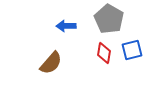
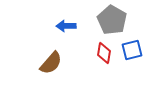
gray pentagon: moved 3 px right, 1 px down
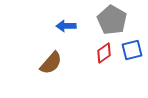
red diamond: rotated 45 degrees clockwise
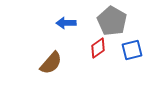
gray pentagon: moved 1 px down
blue arrow: moved 3 px up
red diamond: moved 6 px left, 5 px up
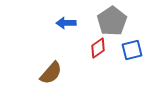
gray pentagon: rotated 8 degrees clockwise
brown semicircle: moved 10 px down
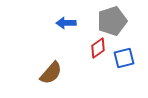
gray pentagon: rotated 16 degrees clockwise
blue square: moved 8 px left, 8 px down
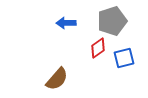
brown semicircle: moved 6 px right, 6 px down
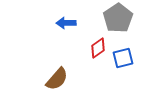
gray pentagon: moved 6 px right, 3 px up; rotated 16 degrees counterclockwise
blue square: moved 1 px left
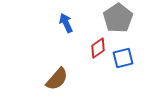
blue arrow: rotated 66 degrees clockwise
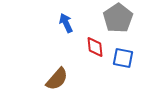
red diamond: moved 3 px left, 1 px up; rotated 60 degrees counterclockwise
blue square: rotated 25 degrees clockwise
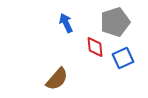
gray pentagon: moved 3 px left, 4 px down; rotated 16 degrees clockwise
blue square: rotated 35 degrees counterclockwise
